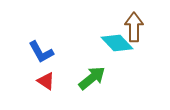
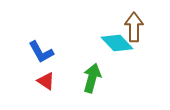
green arrow: rotated 36 degrees counterclockwise
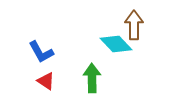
brown arrow: moved 2 px up
cyan diamond: moved 1 px left, 1 px down
green arrow: rotated 16 degrees counterclockwise
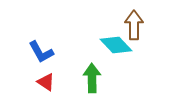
cyan diamond: moved 1 px down
red triangle: moved 1 px down
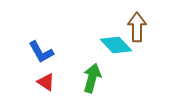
brown arrow: moved 3 px right, 2 px down
green arrow: rotated 16 degrees clockwise
